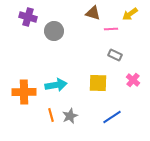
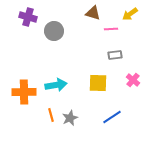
gray rectangle: rotated 32 degrees counterclockwise
gray star: moved 2 px down
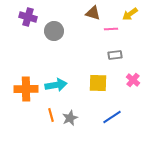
orange cross: moved 2 px right, 3 px up
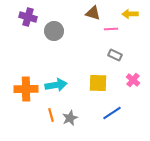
yellow arrow: rotated 35 degrees clockwise
gray rectangle: rotated 32 degrees clockwise
blue line: moved 4 px up
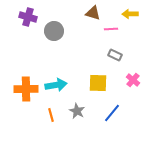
blue line: rotated 18 degrees counterclockwise
gray star: moved 7 px right, 7 px up; rotated 21 degrees counterclockwise
